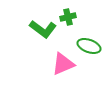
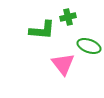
green L-shape: moved 1 px left, 1 px down; rotated 32 degrees counterclockwise
pink triangle: rotated 45 degrees counterclockwise
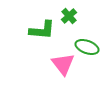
green cross: moved 1 px right, 1 px up; rotated 28 degrees counterclockwise
green ellipse: moved 2 px left, 1 px down
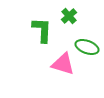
green L-shape: rotated 92 degrees counterclockwise
pink triangle: rotated 35 degrees counterclockwise
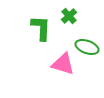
green L-shape: moved 1 px left, 2 px up
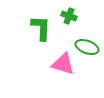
green cross: rotated 28 degrees counterclockwise
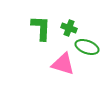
green cross: moved 12 px down
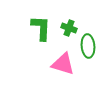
green ellipse: moved 1 px right, 1 px up; rotated 65 degrees clockwise
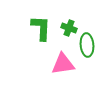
green ellipse: moved 1 px left, 1 px up
pink triangle: rotated 25 degrees counterclockwise
